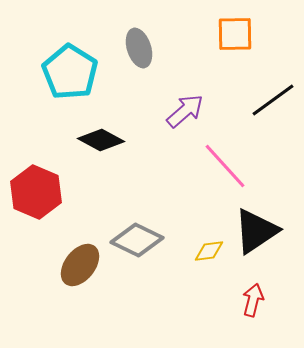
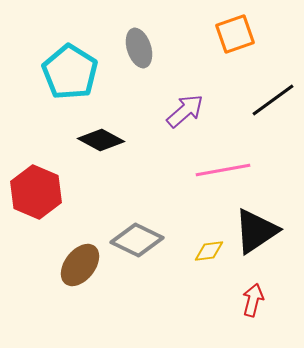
orange square: rotated 18 degrees counterclockwise
pink line: moved 2 px left, 4 px down; rotated 58 degrees counterclockwise
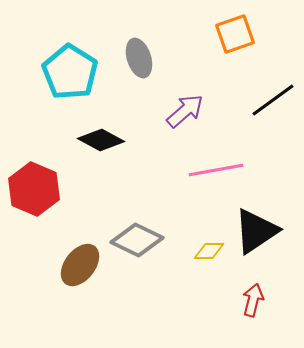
gray ellipse: moved 10 px down
pink line: moved 7 px left
red hexagon: moved 2 px left, 3 px up
yellow diamond: rotated 8 degrees clockwise
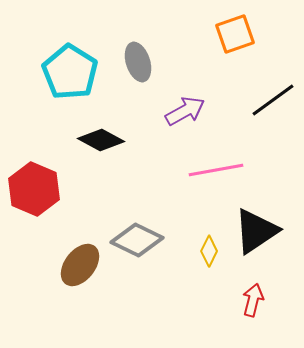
gray ellipse: moved 1 px left, 4 px down
purple arrow: rotated 12 degrees clockwise
yellow diamond: rotated 64 degrees counterclockwise
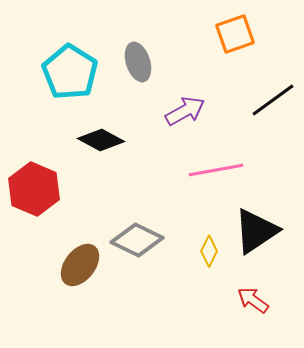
red arrow: rotated 68 degrees counterclockwise
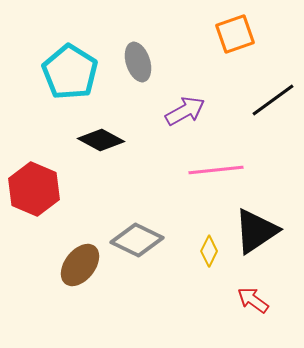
pink line: rotated 4 degrees clockwise
